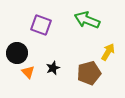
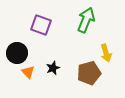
green arrow: moved 1 px left; rotated 90 degrees clockwise
yellow arrow: moved 2 px left, 1 px down; rotated 132 degrees clockwise
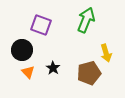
black circle: moved 5 px right, 3 px up
black star: rotated 16 degrees counterclockwise
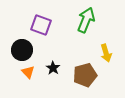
brown pentagon: moved 4 px left, 2 px down
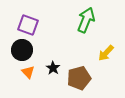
purple square: moved 13 px left
yellow arrow: rotated 60 degrees clockwise
brown pentagon: moved 6 px left, 3 px down
